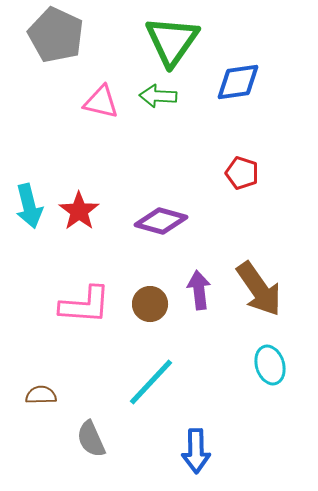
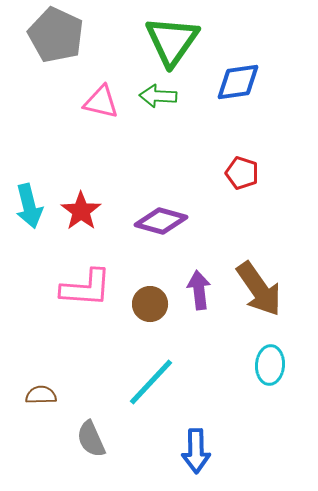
red star: moved 2 px right
pink L-shape: moved 1 px right, 17 px up
cyan ellipse: rotated 21 degrees clockwise
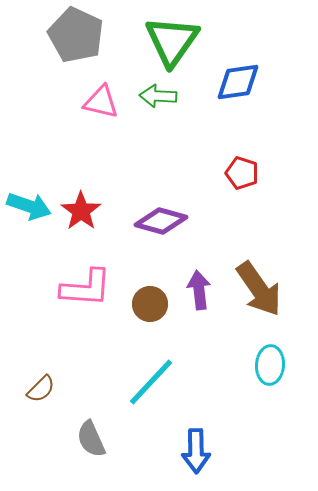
gray pentagon: moved 20 px right
cyan arrow: rotated 57 degrees counterclockwise
brown semicircle: moved 6 px up; rotated 136 degrees clockwise
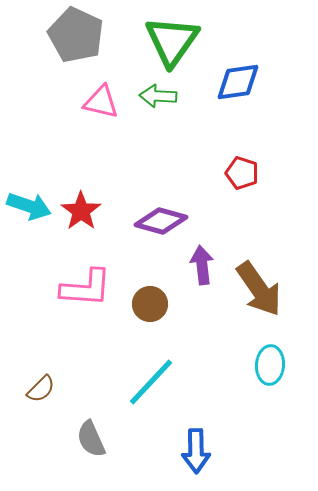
purple arrow: moved 3 px right, 25 px up
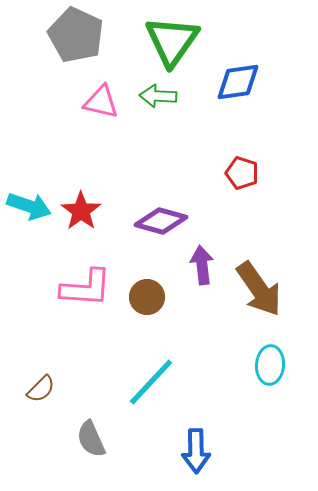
brown circle: moved 3 px left, 7 px up
